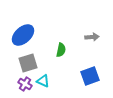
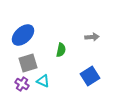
blue square: rotated 12 degrees counterclockwise
purple cross: moved 3 px left
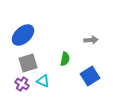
gray arrow: moved 1 px left, 3 px down
green semicircle: moved 4 px right, 9 px down
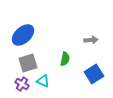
blue square: moved 4 px right, 2 px up
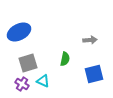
blue ellipse: moved 4 px left, 3 px up; rotated 15 degrees clockwise
gray arrow: moved 1 px left
blue square: rotated 18 degrees clockwise
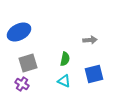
cyan triangle: moved 21 px right
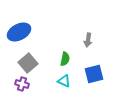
gray arrow: moved 2 px left; rotated 104 degrees clockwise
gray square: rotated 24 degrees counterclockwise
purple cross: rotated 16 degrees counterclockwise
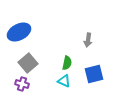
green semicircle: moved 2 px right, 4 px down
